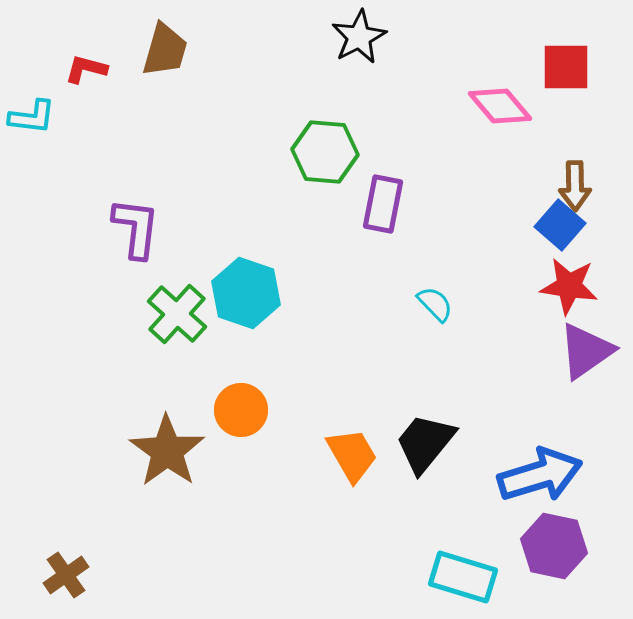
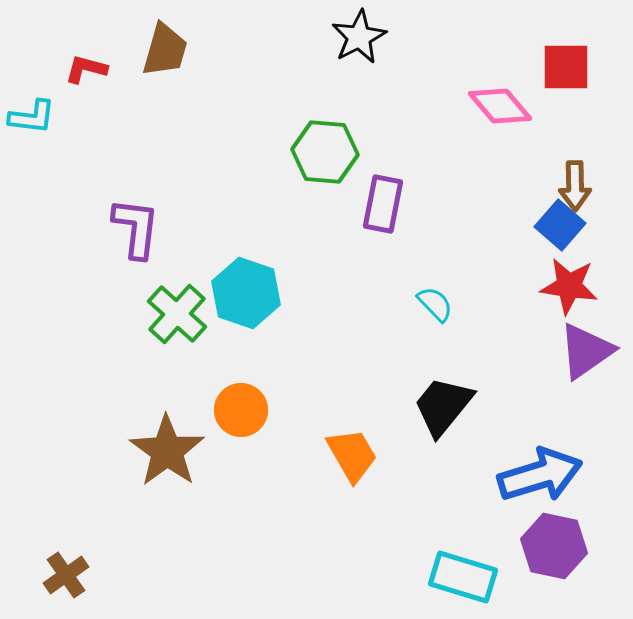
black trapezoid: moved 18 px right, 37 px up
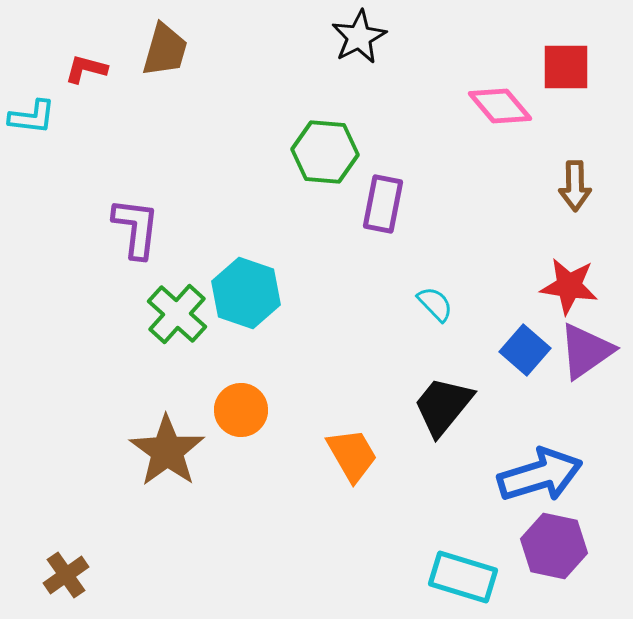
blue square: moved 35 px left, 125 px down
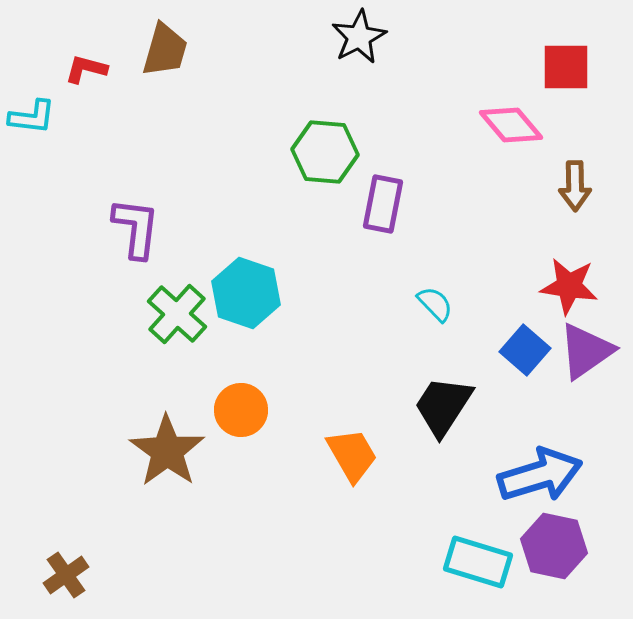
pink diamond: moved 11 px right, 19 px down
black trapezoid: rotated 6 degrees counterclockwise
cyan rectangle: moved 15 px right, 15 px up
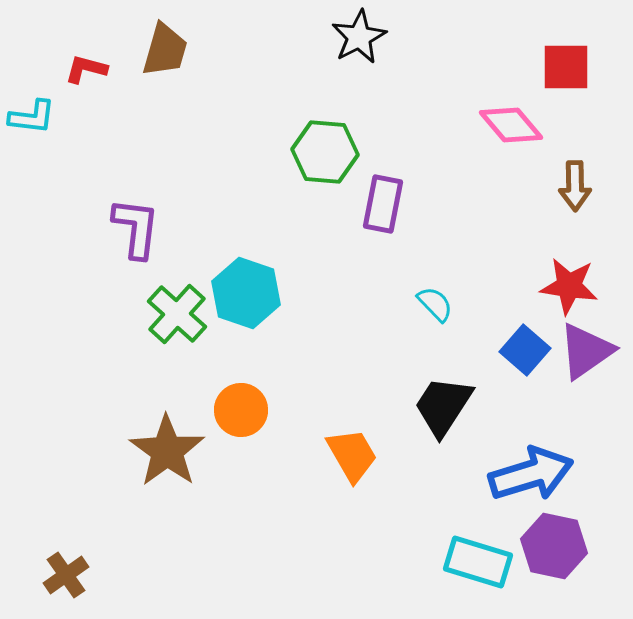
blue arrow: moved 9 px left, 1 px up
